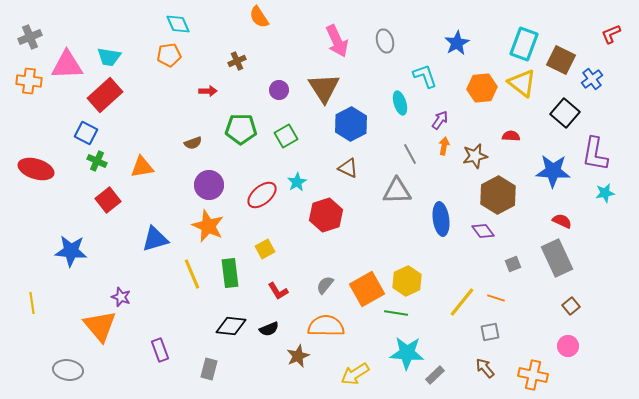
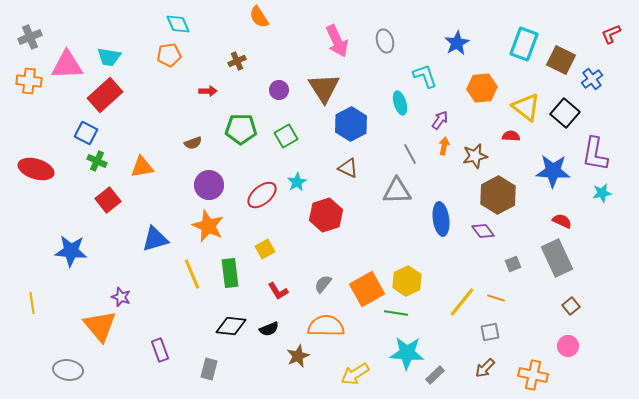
yellow triangle at (522, 83): moved 4 px right, 24 px down
cyan star at (605, 193): moved 3 px left
gray semicircle at (325, 285): moved 2 px left, 1 px up
brown arrow at (485, 368): rotated 95 degrees counterclockwise
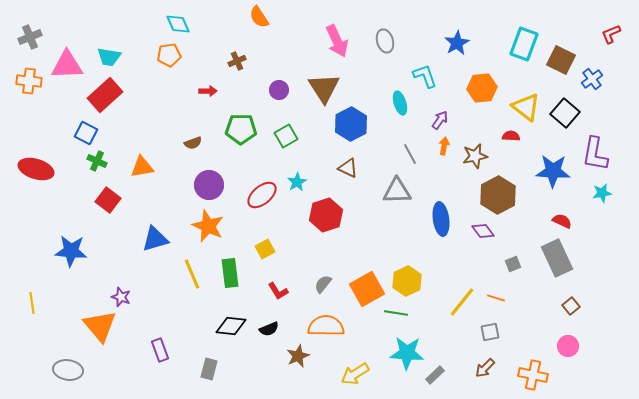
red square at (108, 200): rotated 15 degrees counterclockwise
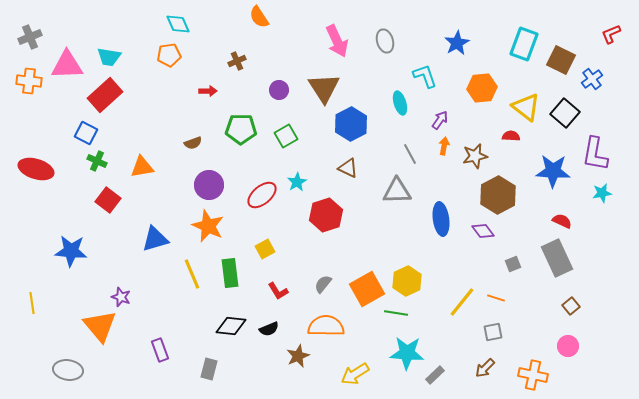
gray square at (490, 332): moved 3 px right
